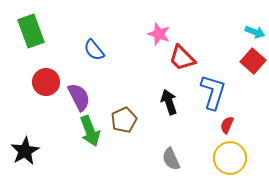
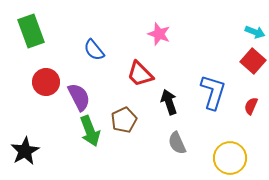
red trapezoid: moved 42 px left, 16 px down
red semicircle: moved 24 px right, 19 px up
gray semicircle: moved 6 px right, 16 px up
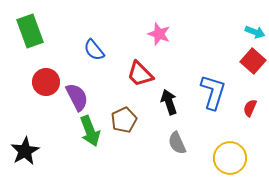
green rectangle: moved 1 px left
purple semicircle: moved 2 px left
red semicircle: moved 1 px left, 2 px down
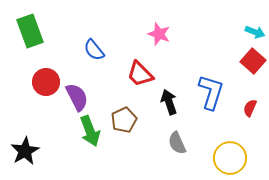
blue L-shape: moved 2 px left
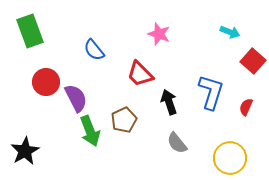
cyan arrow: moved 25 px left
purple semicircle: moved 1 px left, 1 px down
red semicircle: moved 4 px left, 1 px up
gray semicircle: rotated 15 degrees counterclockwise
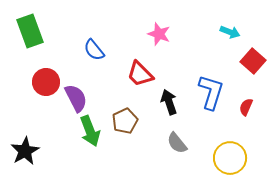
brown pentagon: moved 1 px right, 1 px down
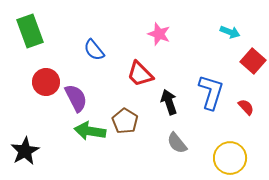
red semicircle: rotated 114 degrees clockwise
brown pentagon: rotated 15 degrees counterclockwise
green arrow: rotated 120 degrees clockwise
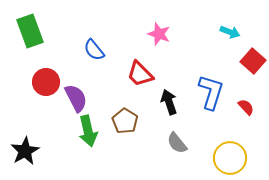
green arrow: moved 2 px left; rotated 112 degrees counterclockwise
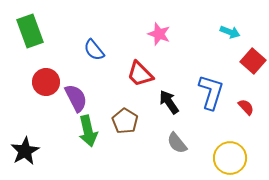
black arrow: rotated 15 degrees counterclockwise
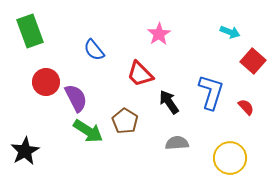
pink star: rotated 20 degrees clockwise
green arrow: rotated 44 degrees counterclockwise
gray semicircle: rotated 125 degrees clockwise
